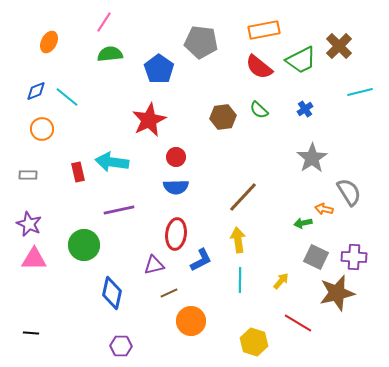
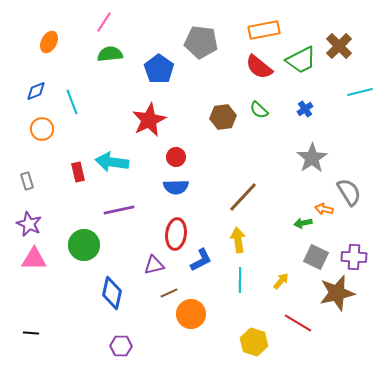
cyan line at (67, 97): moved 5 px right, 5 px down; rotated 30 degrees clockwise
gray rectangle at (28, 175): moved 1 px left, 6 px down; rotated 72 degrees clockwise
orange circle at (191, 321): moved 7 px up
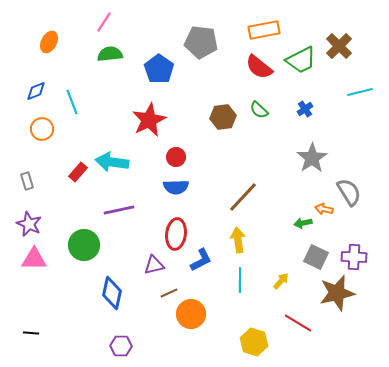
red rectangle at (78, 172): rotated 54 degrees clockwise
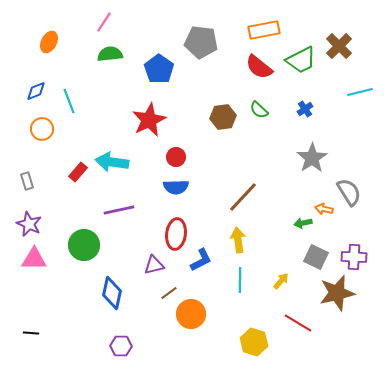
cyan line at (72, 102): moved 3 px left, 1 px up
brown line at (169, 293): rotated 12 degrees counterclockwise
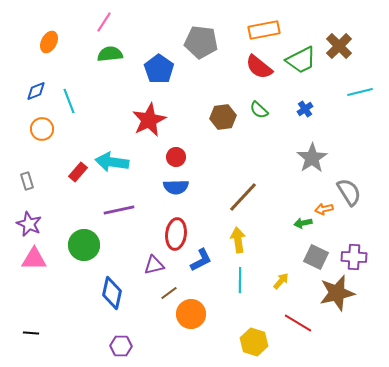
orange arrow at (324, 209): rotated 24 degrees counterclockwise
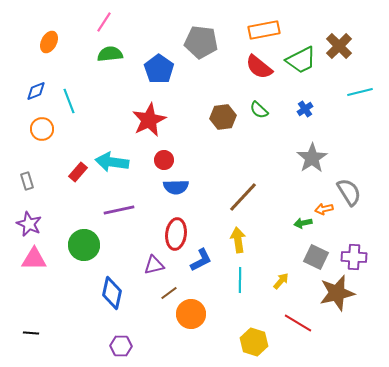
red circle at (176, 157): moved 12 px left, 3 px down
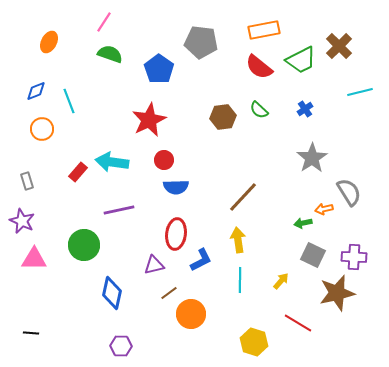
green semicircle at (110, 54): rotated 25 degrees clockwise
purple star at (29, 224): moved 7 px left, 3 px up
gray square at (316, 257): moved 3 px left, 2 px up
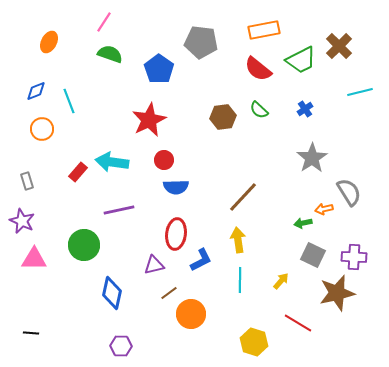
red semicircle at (259, 67): moved 1 px left, 2 px down
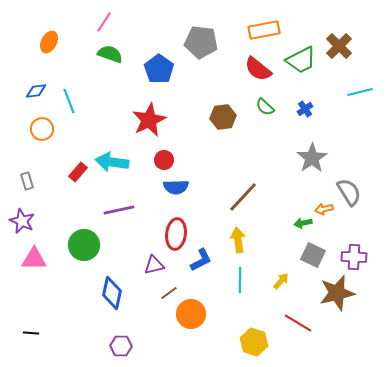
blue diamond at (36, 91): rotated 15 degrees clockwise
green semicircle at (259, 110): moved 6 px right, 3 px up
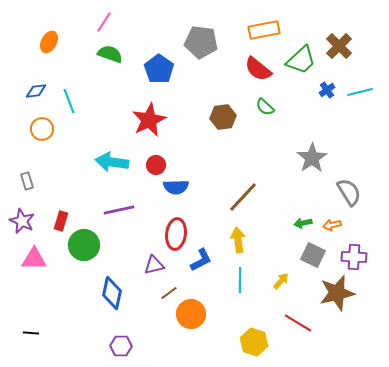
green trapezoid at (301, 60): rotated 16 degrees counterclockwise
blue cross at (305, 109): moved 22 px right, 19 px up
red circle at (164, 160): moved 8 px left, 5 px down
red rectangle at (78, 172): moved 17 px left, 49 px down; rotated 24 degrees counterclockwise
orange arrow at (324, 209): moved 8 px right, 16 px down
